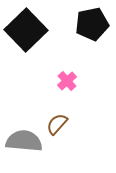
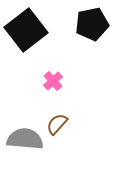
black square: rotated 6 degrees clockwise
pink cross: moved 14 px left
gray semicircle: moved 1 px right, 2 px up
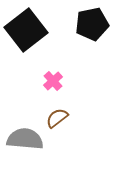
brown semicircle: moved 6 px up; rotated 10 degrees clockwise
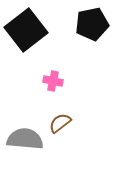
pink cross: rotated 36 degrees counterclockwise
brown semicircle: moved 3 px right, 5 px down
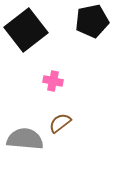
black pentagon: moved 3 px up
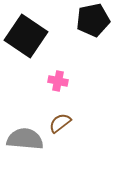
black pentagon: moved 1 px right, 1 px up
black square: moved 6 px down; rotated 18 degrees counterclockwise
pink cross: moved 5 px right
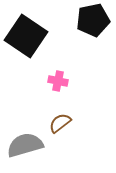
gray semicircle: moved 6 px down; rotated 21 degrees counterclockwise
